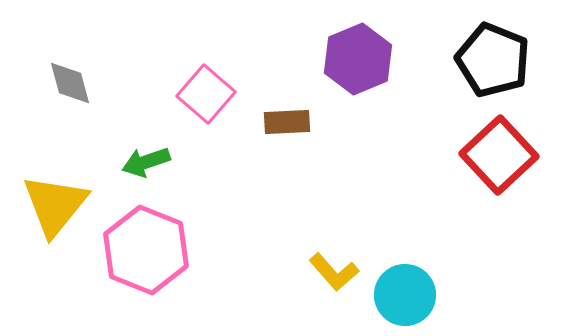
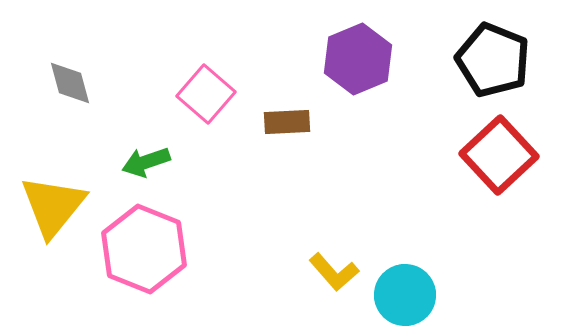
yellow triangle: moved 2 px left, 1 px down
pink hexagon: moved 2 px left, 1 px up
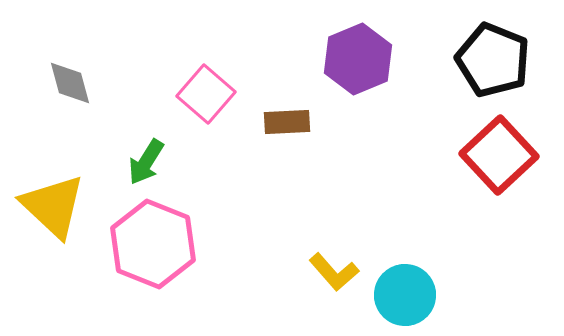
green arrow: rotated 39 degrees counterclockwise
yellow triangle: rotated 26 degrees counterclockwise
pink hexagon: moved 9 px right, 5 px up
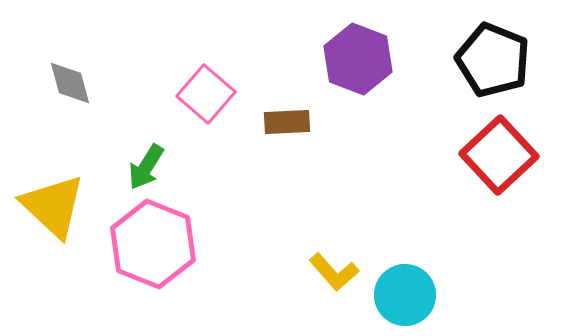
purple hexagon: rotated 16 degrees counterclockwise
green arrow: moved 5 px down
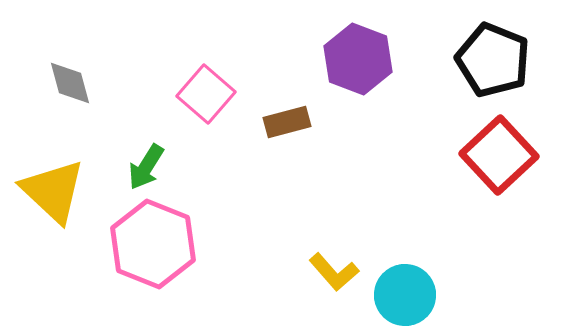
brown rectangle: rotated 12 degrees counterclockwise
yellow triangle: moved 15 px up
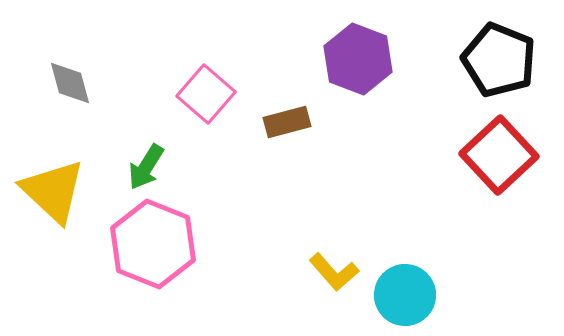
black pentagon: moved 6 px right
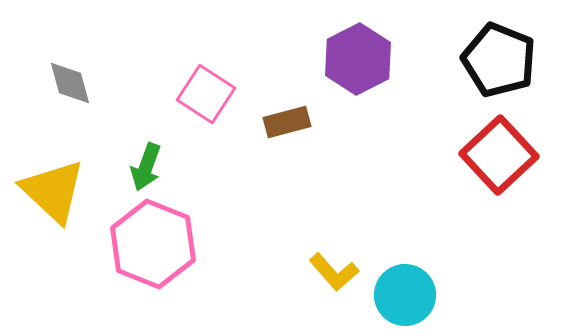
purple hexagon: rotated 12 degrees clockwise
pink square: rotated 8 degrees counterclockwise
green arrow: rotated 12 degrees counterclockwise
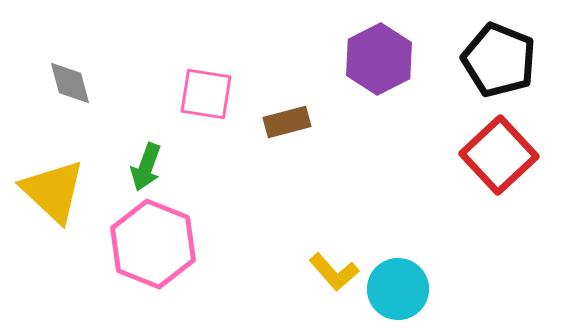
purple hexagon: moved 21 px right
pink square: rotated 24 degrees counterclockwise
cyan circle: moved 7 px left, 6 px up
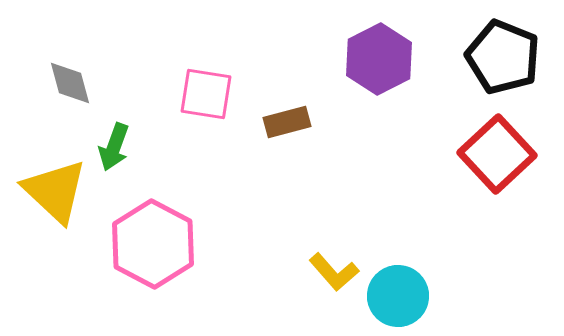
black pentagon: moved 4 px right, 3 px up
red square: moved 2 px left, 1 px up
green arrow: moved 32 px left, 20 px up
yellow triangle: moved 2 px right
pink hexagon: rotated 6 degrees clockwise
cyan circle: moved 7 px down
